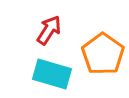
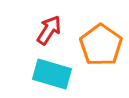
orange pentagon: moved 2 px left, 9 px up
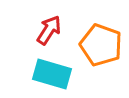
orange pentagon: rotated 15 degrees counterclockwise
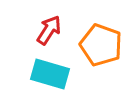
cyan rectangle: moved 2 px left
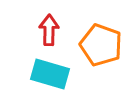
red arrow: rotated 32 degrees counterclockwise
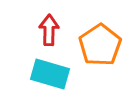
orange pentagon: moved 1 px left; rotated 18 degrees clockwise
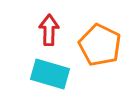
orange pentagon: rotated 12 degrees counterclockwise
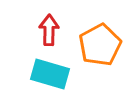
orange pentagon: rotated 18 degrees clockwise
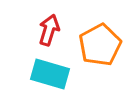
red arrow: rotated 16 degrees clockwise
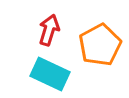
cyan rectangle: rotated 9 degrees clockwise
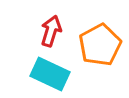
red arrow: moved 2 px right, 1 px down
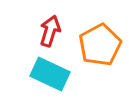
red arrow: moved 1 px left
